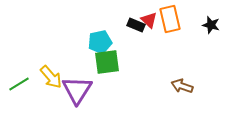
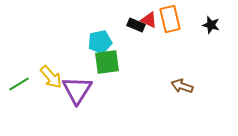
red triangle: rotated 18 degrees counterclockwise
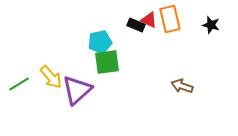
purple triangle: rotated 16 degrees clockwise
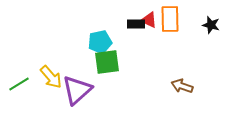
orange rectangle: rotated 12 degrees clockwise
black rectangle: moved 1 px up; rotated 24 degrees counterclockwise
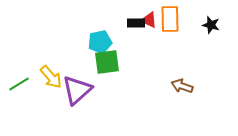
black rectangle: moved 1 px up
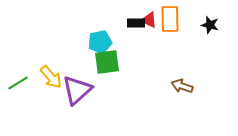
black star: moved 1 px left
green line: moved 1 px left, 1 px up
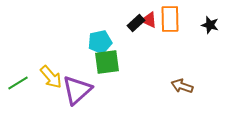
black rectangle: rotated 42 degrees counterclockwise
